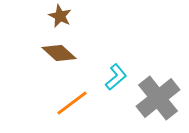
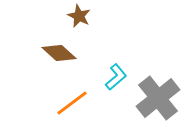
brown star: moved 19 px right
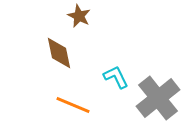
brown diamond: rotated 36 degrees clockwise
cyan L-shape: rotated 76 degrees counterclockwise
orange line: moved 1 px right, 2 px down; rotated 60 degrees clockwise
